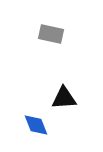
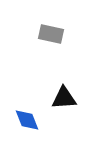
blue diamond: moved 9 px left, 5 px up
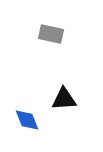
black triangle: moved 1 px down
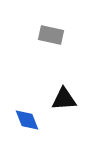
gray rectangle: moved 1 px down
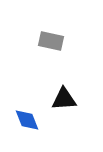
gray rectangle: moved 6 px down
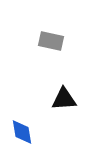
blue diamond: moved 5 px left, 12 px down; rotated 12 degrees clockwise
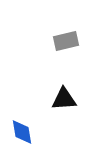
gray rectangle: moved 15 px right; rotated 25 degrees counterclockwise
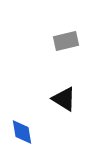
black triangle: rotated 36 degrees clockwise
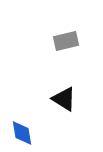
blue diamond: moved 1 px down
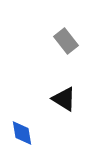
gray rectangle: rotated 65 degrees clockwise
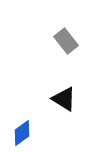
blue diamond: rotated 64 degrees clockwise
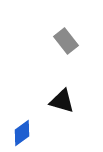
black triangle: moved 2 px left, 2 px down; rotated 16 degrees counterclockwise
